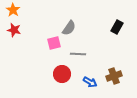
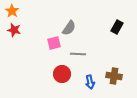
orange star: moved 1 px left, 1 px down
brown cross: rotated 28 degrees clockwise
blue arrow: rotated 48 degrees clockwise
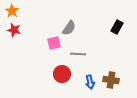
brown cross: moved 3 px left, 4 px down
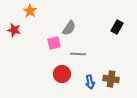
orange star: moved 18 px right
brown cross: moved 1 px up
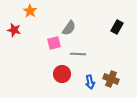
brown cross: rotated 14 degrees clockwise
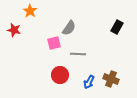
red circle: moved 2 px left, 1 px down
blue arrow: moved 1 px left; rotated 40 degrees clockwise
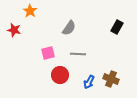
pink square: moved 6 px left, 10 px down
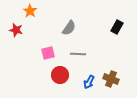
red star: moved 2 px right
